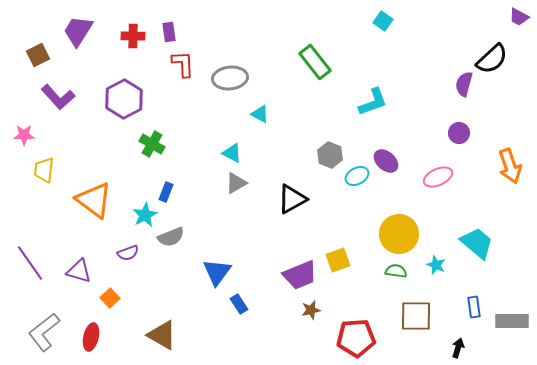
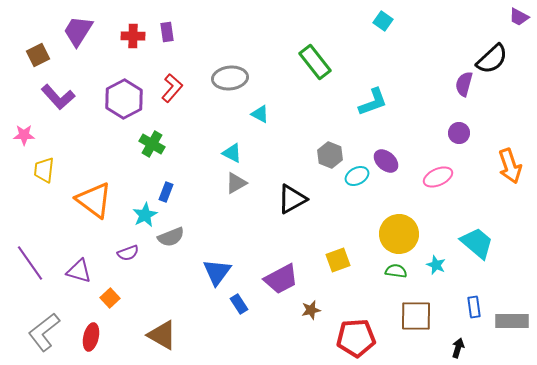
purple rectangle at (169, 32): moved 2 px left
red L-shape at (183, 64): moved 11 px left, 24 px down; rotated 44 degrees clockwise
purple trapezoid at (300, 275): moved 19 px left, 4 px down; rotated 6 degrees counterclockwise
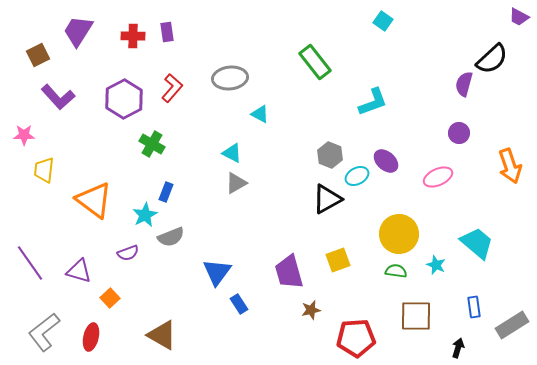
black triangle at (292, 199): moved 35 px right
purple trapezoid at (281, 279): moved 8 px right, 7 px up; rotated 102 degrees clockwise
gray rectangle at (512, 321): moved 4 px down; rotated 32 degrees counterclockwise
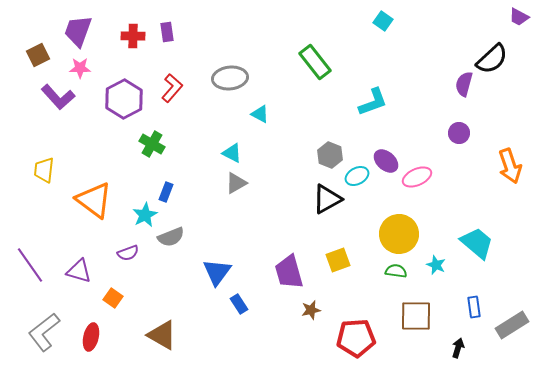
purple trapezoid at (78, 31): rotated 12 degrees counterclockwise
pink star at (24, 135): moved 56 px right, 67 px up
pink ellipse at (438, 177): moved 21 px left
purple line at (30, 263): moved 2 px down
orange square at (110, 298): moved 3 px right; rotated 12 degrees counterclockwise
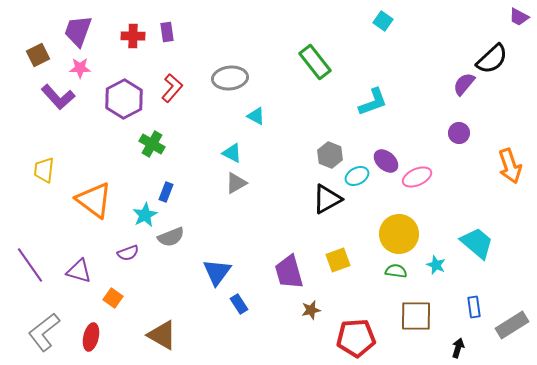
purple semicircle at (464, 84): rotated 25 degrees clockwise
cyan triangle at (260, 114): moved 4 px left, 2 px down
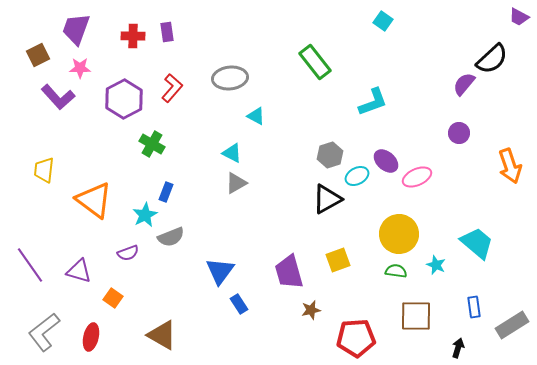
purple trapezoid at (78, 31): moved 2 px left, 2 px up
gray hexagon at (330, 155): rotated 20 degrees clockwise
blue triangle at (217, 272): moved 3 px right, 1 px up
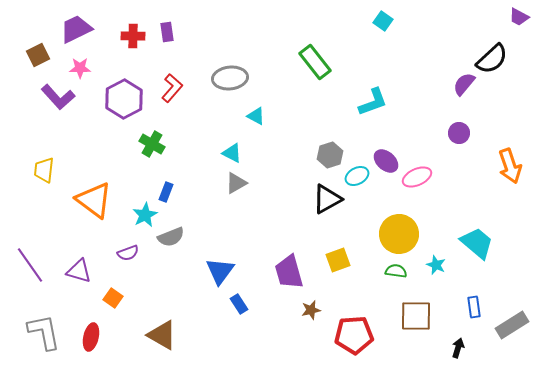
purple trapezoid at (76, 29): rotated 44 degrees clockwise
gray L-shape at (44, 332): rotated 117 degrees clockwise
red pentagon at (356, 338): moved 2 px left, 3 px up
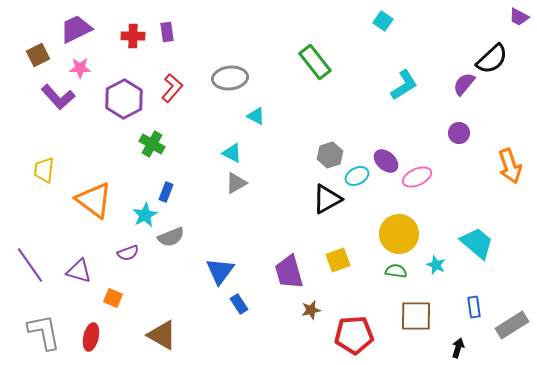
cyan L-shape at (373, 102): moved 31 px right, 17 px up; rotated 12 degrees counterclockwise
orange square at (113, 298): rotated 12 degrees counterclockwise
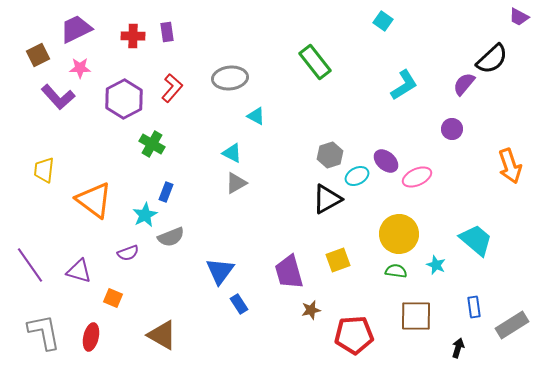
purple circle at (459, 133): moved 7 px left, 4 px up
cyan trapezoid at (477, 243): moved 1 px left, 3 px up
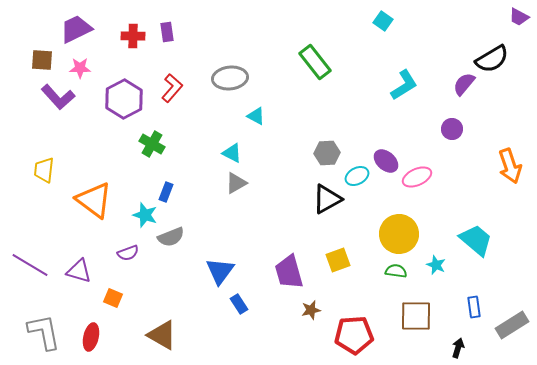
brown square at (38, 55): moved 4 px right, 5 px down; rotated 30 degrees clockwise
black semicircle at (492, 59): rotated 12 degrees clockwise
gray hexagon at (330, 155): moved 3 px left, 2 px up; rotated 15 degrees clockwise
cyan star at (145, 215): rotated 25 degrees counterclockwise
purple line at (30, 265): rotated 24 degrees counterclockwise
